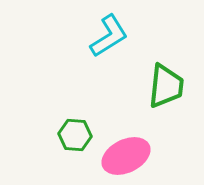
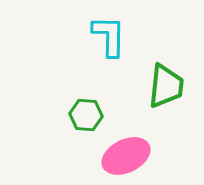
cyan L-shape: rotated 57 degrees counterclockwise
green hexagon: moved 11 px right, 20 px up
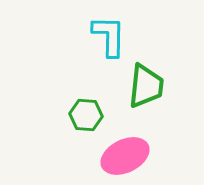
green trapezoid: moved 20 px left
pink ellipse: moved 1 px left
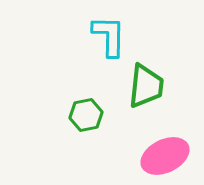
green hexagon: rotated 16 degrees counterclockwise
pink ellipse: moved 40 px right
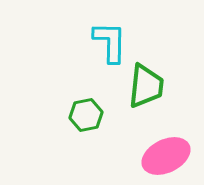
cyan L-shape: moved 1 px right, 6 px down
pink ellipse: moved 1 px right
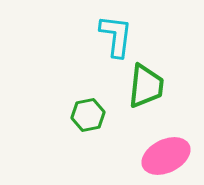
cyan L-shape: moved 6 px right, 6 px up; rotated 6 degrees clockwise
green hexagon: moved 2 px right
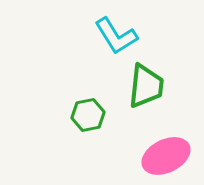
cyan L-shape: rotated 141 degrees clockwise
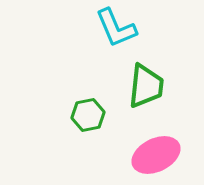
cyan L-shape: moved 8 px up; rotated 9 degrees clockwise
pink ellipse: moved 10 px left, 1 px up
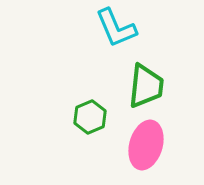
green hexagon: moved 2 px right, 2 px down; rotated 12 degrees counterclockwise
pink ellipse: moved 10 px left, 10 px up; rotated 48 degrees counterclockwise
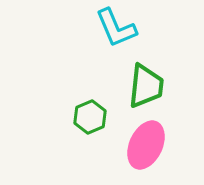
pink ellipse: rotated 9 degrees clockwise
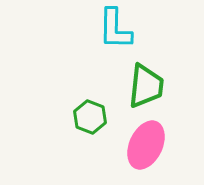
cyan L-shape: moved 1 px left, 1 px down; rotated 24 degrees clockwise
green hexagon: rotated 16 degrees counterclockwise
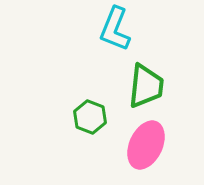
cyan L-shape: rotated 21 degrees clockwise
